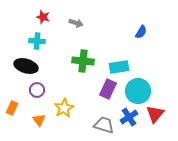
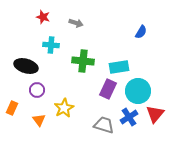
cyan cross: moved 14 px right, 4 px down
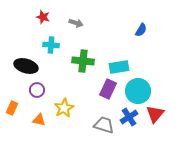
blue semicircle: moved 2 px up
orange triangle: rotated 40 degrees counterclockwise
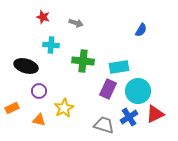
purple circle: moved 2 px right, 1 px down
orange rectangle: rotated 40 degrees clockwise
red triangle: rotated 24 degrees clockwise
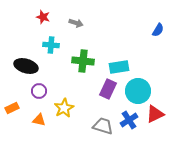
blue semicircle: moved 17 px right
blue cross: moved 3 px down
gray trapezoid: moved 1 px left, 1 px down
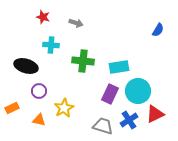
purple rectangle: moved 2 px right, 5 px down
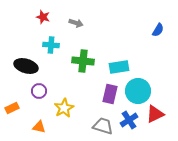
purple rectangle: rotated 12 degrees counterclockwise
orange triangle: moved 7 px down
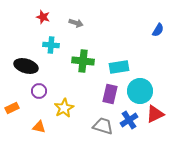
cyan circle: moved 2 px right
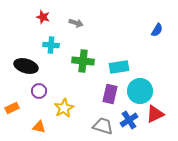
blue semicircle: moved 1 px left
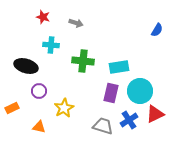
purple rectangle: moved 1 px right, 1 px up
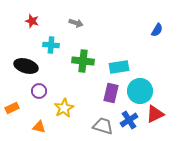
red star: moved 11 px left, 4 px down
